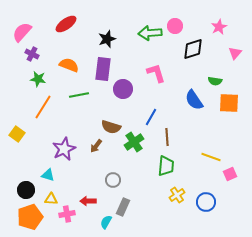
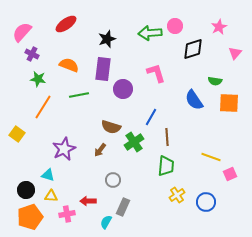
brown arrow: moved 4 px right, 4 px down
yellow triangle: moved 3 px up
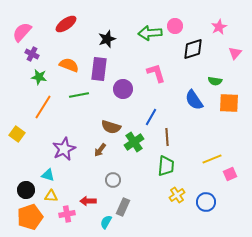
purple rectangle: moved 4 px left
green star: moved 1 px right, 2 px up
yellow line: moved 1 px right, 2 px down; rotated 42 degrees counterclockwise
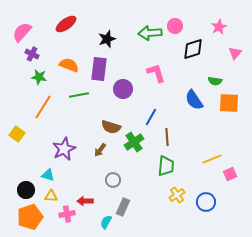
red arrow: moved 3 px left
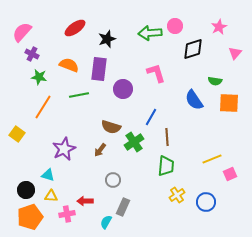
red ellipse: moved 9 px right, 4 px down
